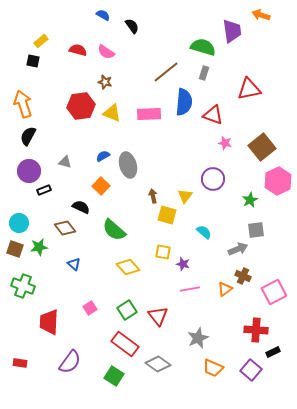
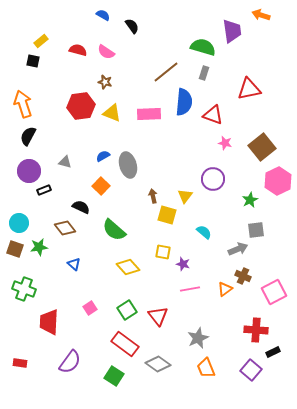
green cross at (23, 286): moved 1 px right, 3 px down
orange trapezoid at (213, 368): moved 7 px left; rotated 45 degrees clockwise
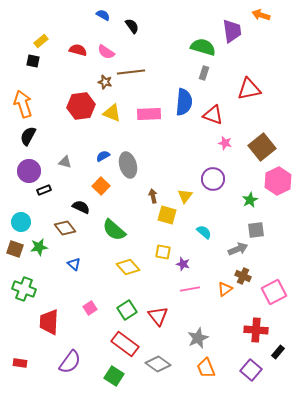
brown line at (166, 72): moved 35 px left; rotated 32 degrees clockwise
cyan circle at (19, 223): moved 2 px right, 1 px up
black rectangle at (273, 352): moved 5 px right; rotated 24 degrees counterclockwise
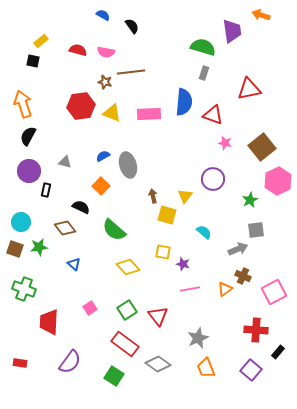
pink semicircle at (106, 52): rotated 24 degrees counterclockwise
black rectangle at (44, 190): moved 2 px right; rotated 56 degrees counterclockwise
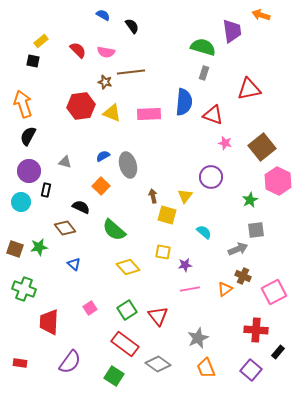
red semicircle at (78, 50): rotated 30 degrees clockwise
purple circle at (213, 179): moved 2 px left, 2 px up
pink hexagon at (278, 181): rotated 8 degrees counterclockwise
cyan circle at (21, 222): moved 20 px up
purple star at (183, 264): moved 2 px right, 1 px down; rotated 24 degrees counterclockwise
